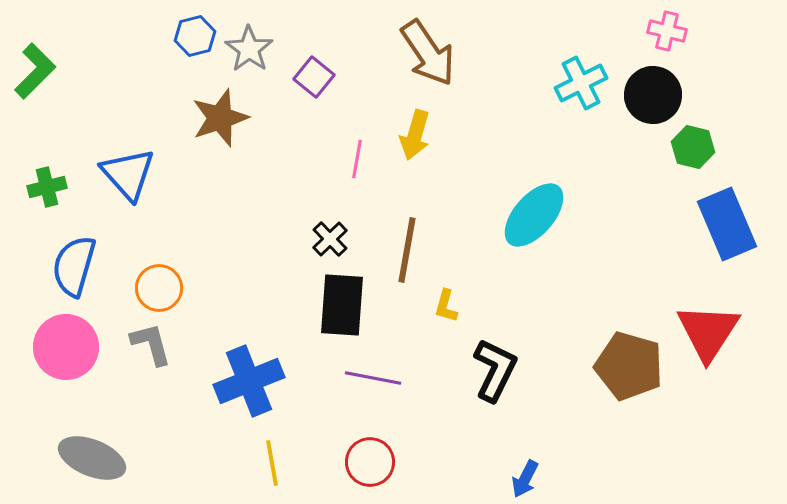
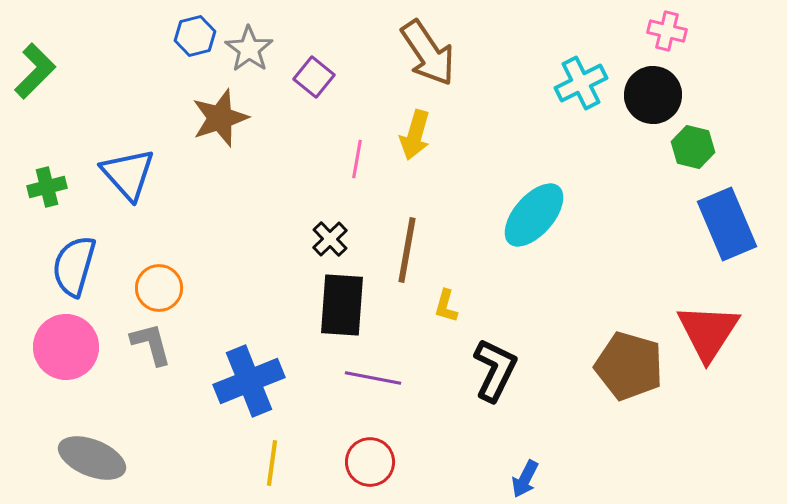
yellow line: rotated 18 degrees clockwise
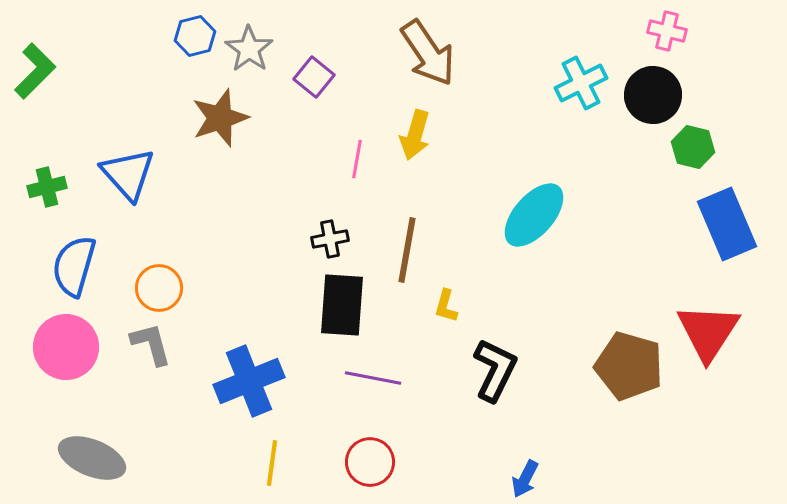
black cross: rotated 33 degrees clockwise
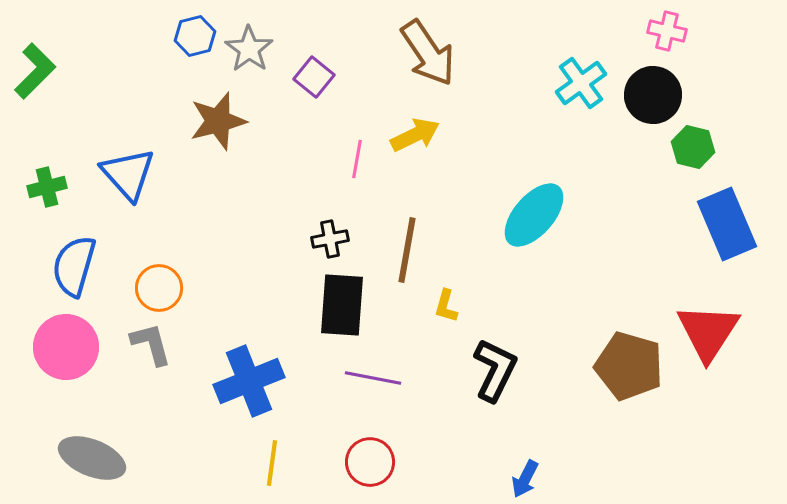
cyan cross: rotated 9 degrees counterclockwise
brown star: moved 2 px left, 3 px down; rotated 4 degrees clockwise
yellow arrow: rotated 132 degrees counterclockwise
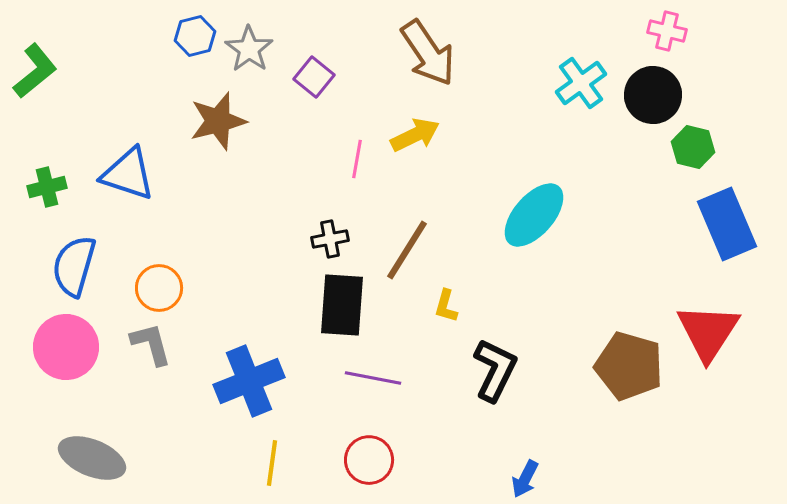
green L-shape: rotated 6 degrees clockwise
blue triangle: rotated 30 degrees counterclockwise
brown line: rotated 22 degrees clockwise
red circle: moved 1 px left, 2 px up
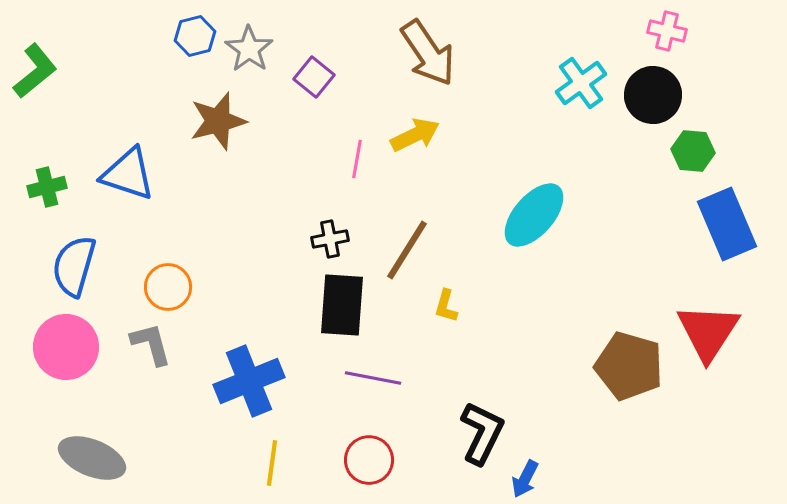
green hexagon: moved 4 px down; rotated 9 degrees counterclockwise
orange circle: moved 9 px right, 1 px up
black L-shape: moved 13 px left, 63 px down
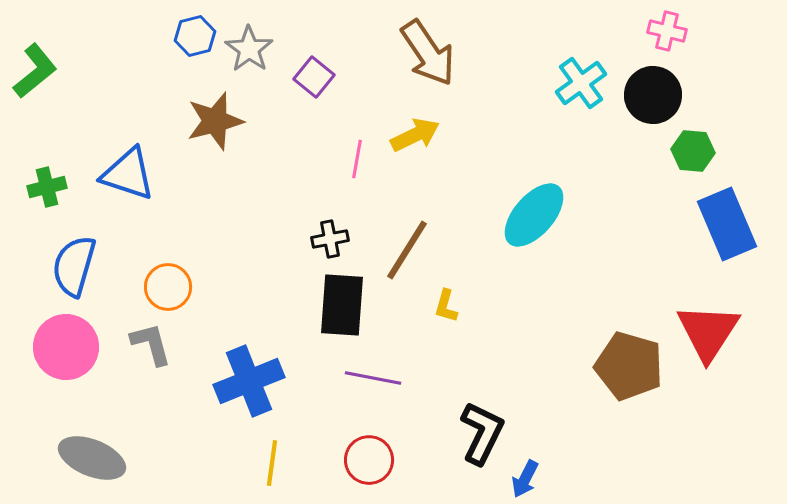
brown star: moved 3 px left
